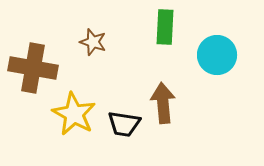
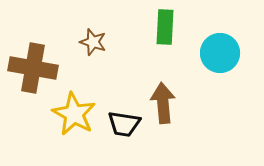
cyan circle: moved 3 px right, 2 px up
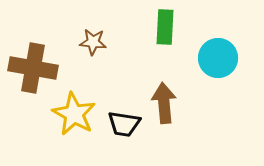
brown star: rotated 12 degrees counterclockwise
cyan circle: moved 2 px left, 5 px down
brown arrow: moved 1 px right
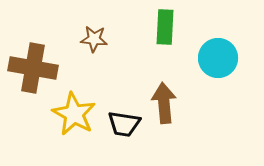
brown star: moved 1 px right, 3 px up
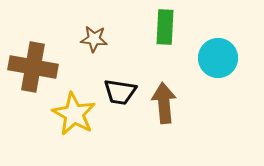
brown cross: moved 1 px up
black trapezoid: moved 4 px left, 32 px up
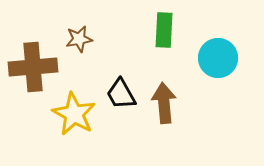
green rectangle: moved 1 px left, 3 px down
brown star: moved 15 px left; rotated 16 degrees counterclockwise
brown cross: rotated 15 degrees counterclockwise
black trapezoid: moved 1 px right, 2 px down; rotated 52 degrees clockwise
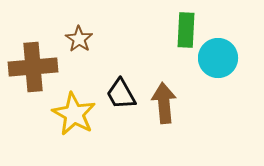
green rectangle: moved 22 px right
brown star: rotated 28 degrees counterclockwise
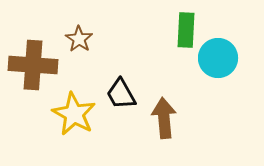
brown cross: moved 2 px up; rotated 9 degrees clockwise
brown arrow: moved 15 px down
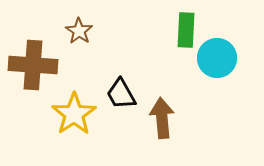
brown star: moved 8 px up
cyan circle: moved 1 px left
yellow star: rotated 9 degrees clockwise
brown arrow: moved 2 px left
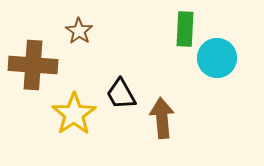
green rectangle: moved 1 px left, 1 px up
